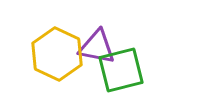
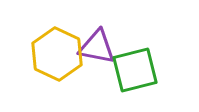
green square: moved 14 px right
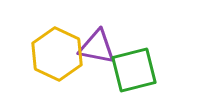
green square: moved 1 px left
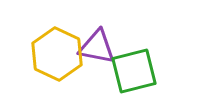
green square: moved 1 px down
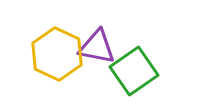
green square: rotated 21 degrees counterclockwise
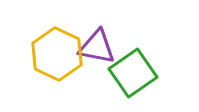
green square: moved 1 px left, 2 px down
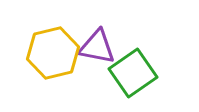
yellow hexagon: moved 4 px left, 1 px up; rotated 21 degrees clockwise
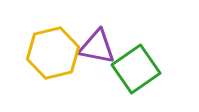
green square: moved 3 px right, 4 px up
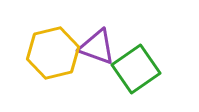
purple triangle: rotated 9 degrees clockwise
